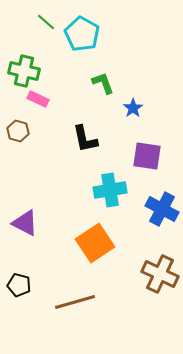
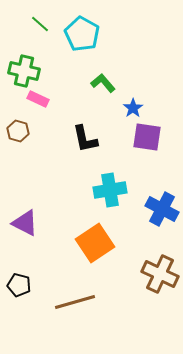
green line: moved 6 px left, 2 px down
green L-shape: rotated 20 degrees counterclockwise
purple square: moved 19 px up
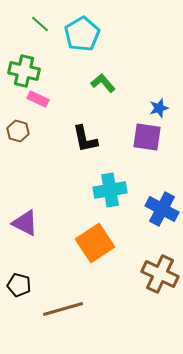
cyan pentagon: rotated 12 degrees clockwise
blue star: moved 26 px right; rotated 18 degrees clockwise
brown line: moved 12 px left, 7 px down
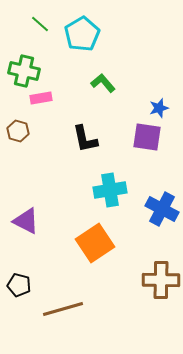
pink rectangle: moved 3 px right, 1 px up; rotated 35 degrees counterclockwise
purple triangle: moved 1 px right, 2 px up
brown cross: moved 1 px right, 6 px down; rotated 24 degrees counterclockwise
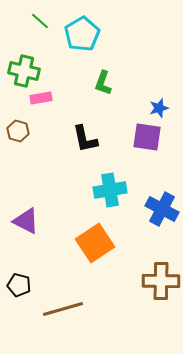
green line: moved 3 px up
green L-shape: rotated 120 degrees counterclockwise
brown cross: moved 1 px down
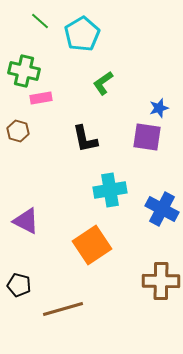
green L-shape: rotated 35 degrees clockwise
orange square: moved 3 px left, 2 px down
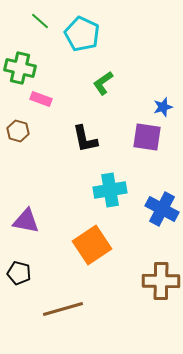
cyan pentagon: rotated 16 degrees counterclockwise
green cross: moved 4 px left, 3 px up
pink rectangle: moved 1 px down; rotated 30 degrees clockwise
blue star: moved 4 px right, 1 px up
purple triangle: rotated 16 degrees counterclockwise
black pentagon: moved 12 px up
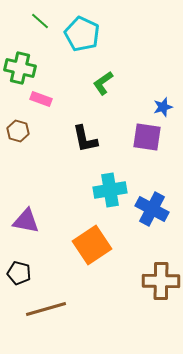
blue cross: moved 10 px left
brown line: moved 17 px left
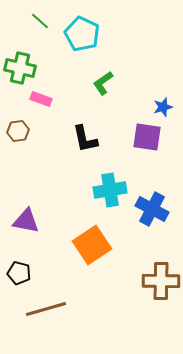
brown hexagon: rotated 25 degrees counterclockwise
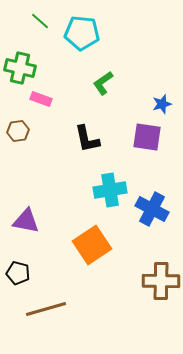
cyan pentagon: moved 1 px up; rotated 20 degrees counterclockwise
blue star: moved 1 px left, 3 px up
black L-shape: moved 2 px right
black pentagon: moved 1 px left
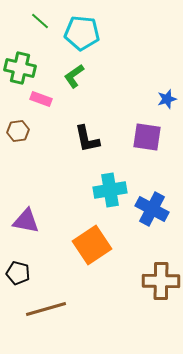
green L-shape: moved 29 px left, 7 px up
blue star: moved 5 px right, 5 px up
